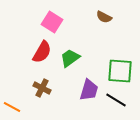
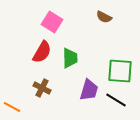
green trapezoid: rotated 125 degrees clockwise
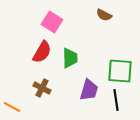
brown semicircle: moved 2 px up
black line: rotated 50 degrees clockwise
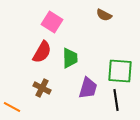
purple trapezoid: moved 1 px left, 2 px up
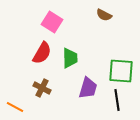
red semicircle: moved 1 px down
green square: moved 1 px right
black line: moved 1 px right
orange line: moved 3 px right
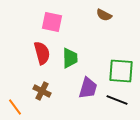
pink square: rotated 20 degrees counterclockwise
red semicircle: rotated 45 degrees counterclockwise
brown cross: moved 3 px down
black line: rotated 60 degrees counterclockwise
orange line: rotated 24 degrees clockwise
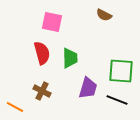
orange line: rotated 24 degrees counterclockwise
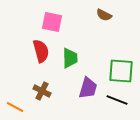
red semicircle: moved 1 px left, 2 px up
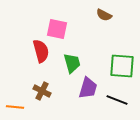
pink square: moved 5 px right, 7 px down
green trapezoid: moved 2 px right, 5 px down; rotated 15 degrees counterclockwise
green square: moved 1 px right, 5 px up
orange line: rotated 24 degrees counterclockwise
